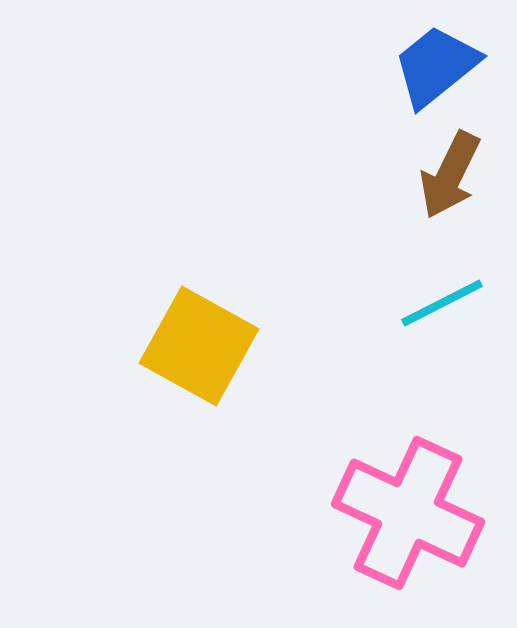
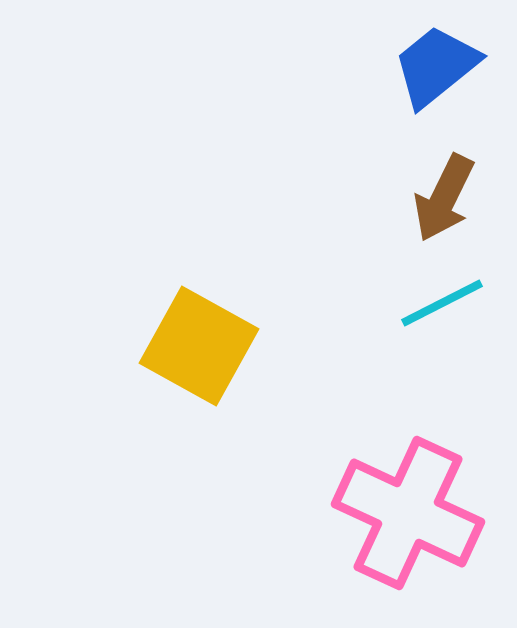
brown arrow: moved 6 px left, 23 px down
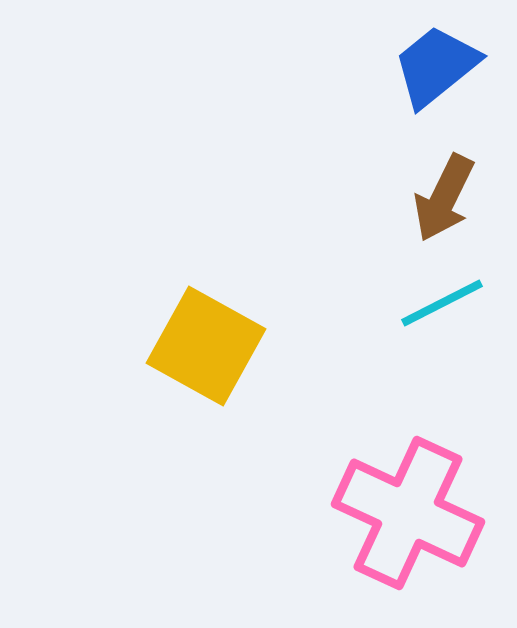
yellow square: moved 7 px right
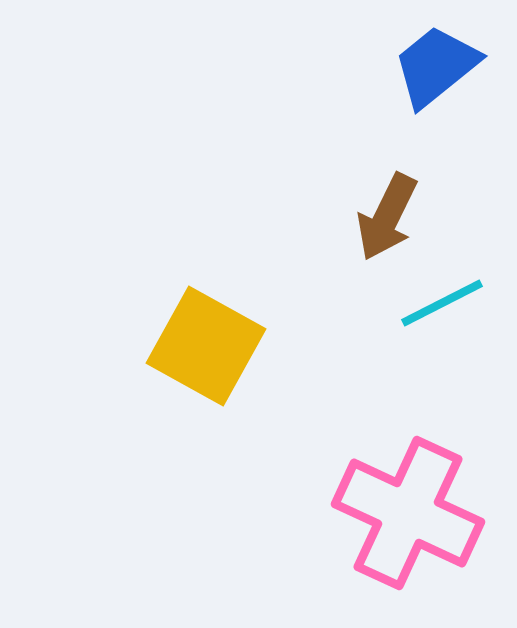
brown arrow: moved 57 px left, 19 px down
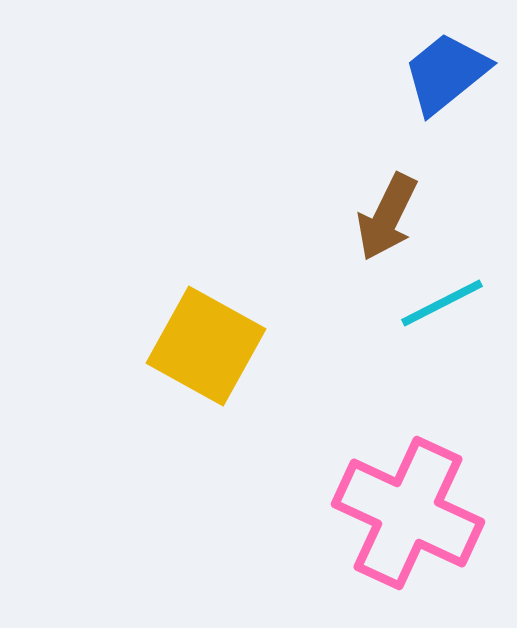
blue trapezoid: moved 10 px right, 7 px down
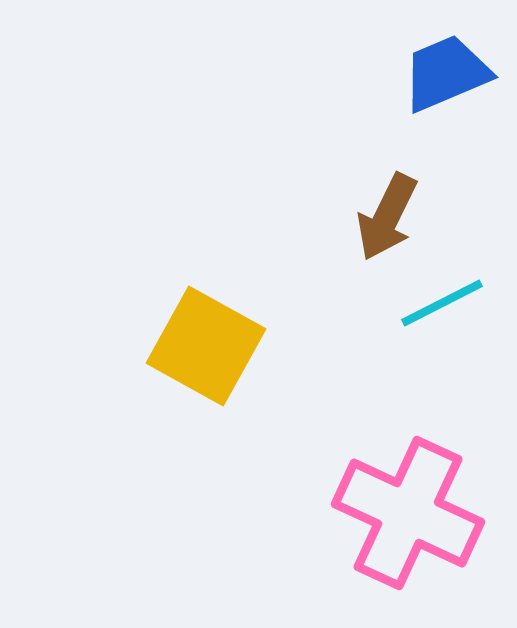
blue trapezoid: rotated 16 degrees clockwise
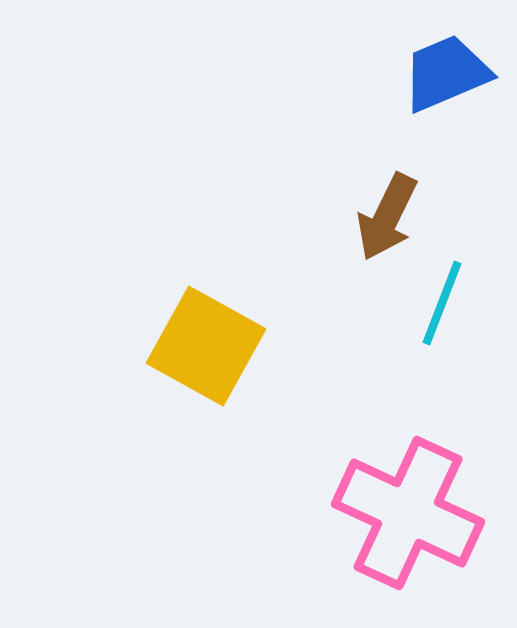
cyan line: rotated 42 degrees counterclockwise
